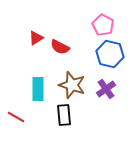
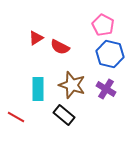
purple cross: rotated 24 degrees counterclockwise
black rectangle: rotated 45 degrees counterclockwise
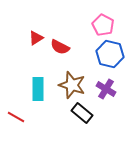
black rectangle: moved 18 px right, 2 px up
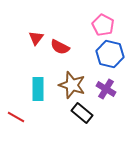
red triangle: rotated 21 degrees counterclockwise
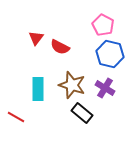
purple cross: moved 1 px left, 1 px up
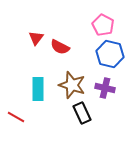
purple cross: rotated 18 degrees counterclockwise
black rectangle: rotated 25 degrees clockwise
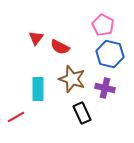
brown star: moved 6 px up
red line: rotated 60 degrees counterclockwise
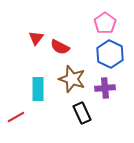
pink pentagon: moved 2 px right, 2 px up; rotated 10 degrees clockwise
blue hexagon: rotated 12 degrees clockwise
purple cross: rotated 18 degrees counterclockwise
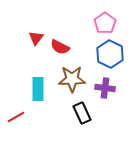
brown star: rotated 20 degrees counterclockwise
purple cross: rotated 12 degrees clockwise
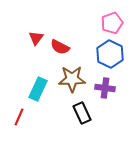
pink pentagon: moved 7 px right; rotated 15 degrees clockwise
cyan rectangle: rotated 25 degrees clockwise
red line: moved 3 px right; rotated 36 degrees counterclockwise
